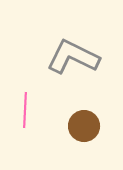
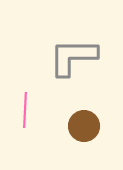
gray L-shape: rotated 26 degrees counterclockwise
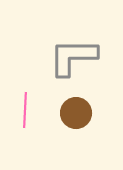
brown circle: moved 8 px left, 13 px up
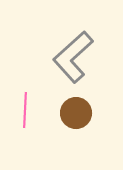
gray L-shape: rotated 42 degrees counterclockwise
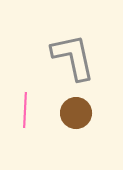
gray L-shape: rotated 120 degrees clockwise
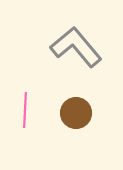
gray L-shape: moved 3 px right, 10 px up; rotated 28 degrees counterclockwise
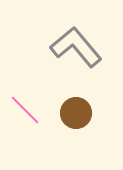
pink line: rotated 48 degrees counterclockwise
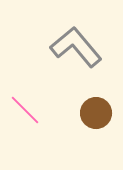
brown circle: moved 20 px right
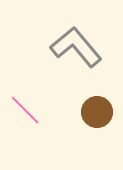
brown circle: moved 1 px right, 1 px up
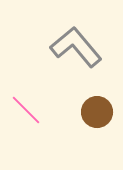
pink line: moved 1 px right
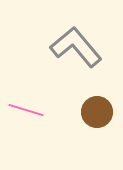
pink line: rotated 28 degrees counterclockwise
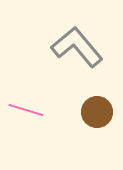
gray L-shape: moved 1 px right
